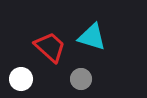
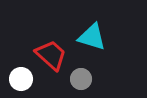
red trapezoid: moved 1 px right, 8 px down
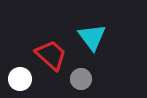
cyan triangle: rotated 36 degrees clockwise
white circle: moved 1 px left
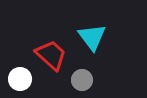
gray circle: moved 1 px right, 1 px down
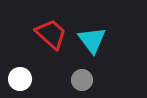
cyan triangle: moved 3 px down
red trapezoid: moved 21 px up
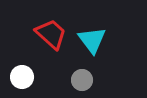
white circle: moved 2 px right, 2 px up
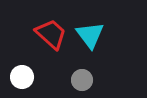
cyan triangle: moved 2 px left, 5 px up
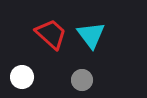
cyan triangle: moved 1 px right
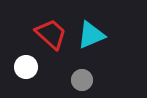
cyan triangle: rotated 44 degrees clockwise
white circle: moved 4 px right, 10 px up
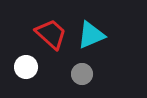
gray circle: moved 6 px up
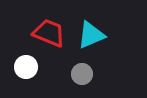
red trapezoid: moved 2 px left, 1 px up; rotated 20 degrees counterclockwise
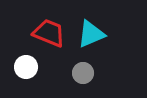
cyan triangle: moved 1 px up
gray circle: moved 1 px right, 1 px up
